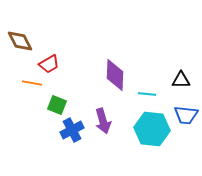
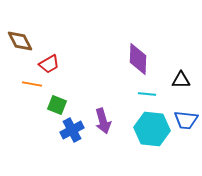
purple diamond: moved 23 px right, 16 px up
orange line: moved 1 px down
blue trapezoid: moved 5 px down
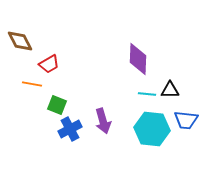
black triangle: moved 11 px left, 10 px down
blue cross: moved 2 px left, 1 px up
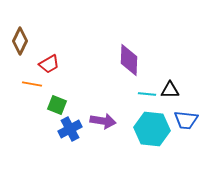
brown diamond: rotated 52 degrees clockwise
purple diamond: moved 9 px left, 1 px down
purple arrow: rotated 65 degrees counterclockwise
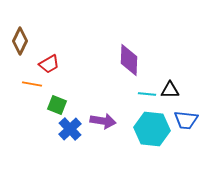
blue cross: rotated 15 degrees counterclockwise
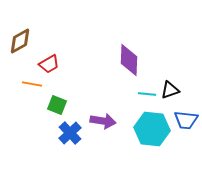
brown diamond: rotated 36 degrees clockwise
black triangle: rotated 18 degrees counterclockwise
blue cross: moved 4 px down
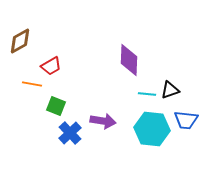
red trapezoid: moved 2 px right, 2 px down
green square: moved 1 px left, 1 px down
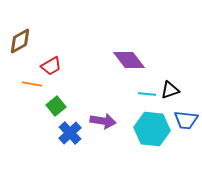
purple diamond: rotated 40 degrees counterclockwise
green square: rotated 30 degrees clockwise
